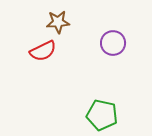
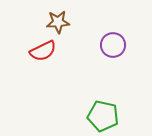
purple circle: moved 2 px down
green pentagon: moved 1 px right, 1 px down
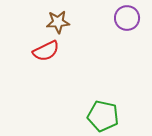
purple circle: moved 14 px right, 27 px up
red semicircle: moved 3 px right
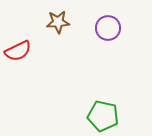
purple circle: moved 19 px left, 10 px down
red semicircle: moved 28 px left
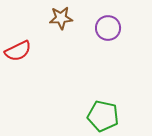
brown star: moved 3 px right, 4 px up
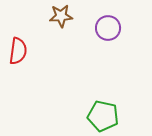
brown star: moved 2 px up
red semicircle: rotated 56 degrees counterclockwise
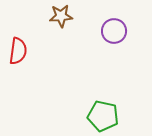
purple circle: moved 6 px right, 3 px down
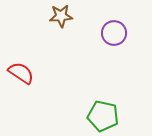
purple circle: moved 2 px down
red semicircle: moved 3 px right, 22 px down; rotated 64 degrees counterclockwise
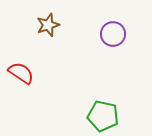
brown star: moved 13 px left, 9 px down; rotated 15 degrees counterclockwise
purple circle: moved 1 px left, 1 px down
